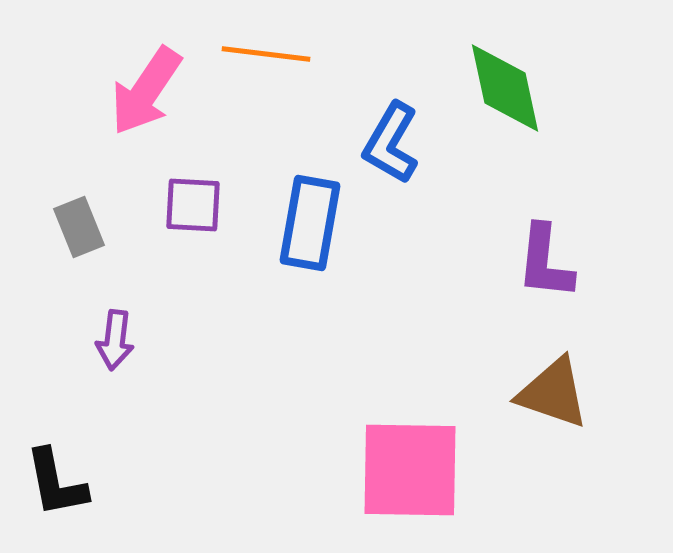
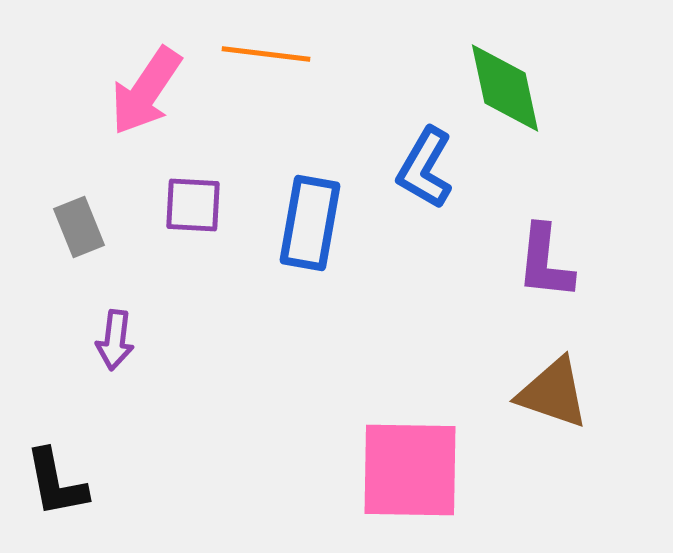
blue L-shape: moved 34 px right, 25 px down
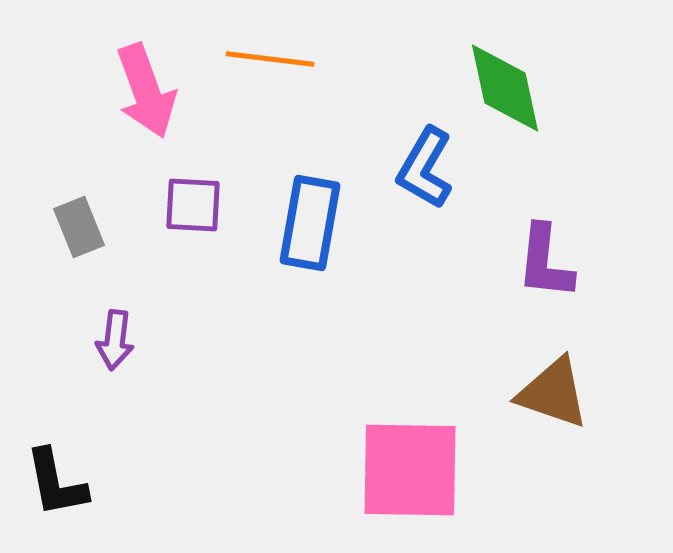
orange line: moved 4 px right, 5 px down
pink arrow: rotated 54 degrees counterclockwise
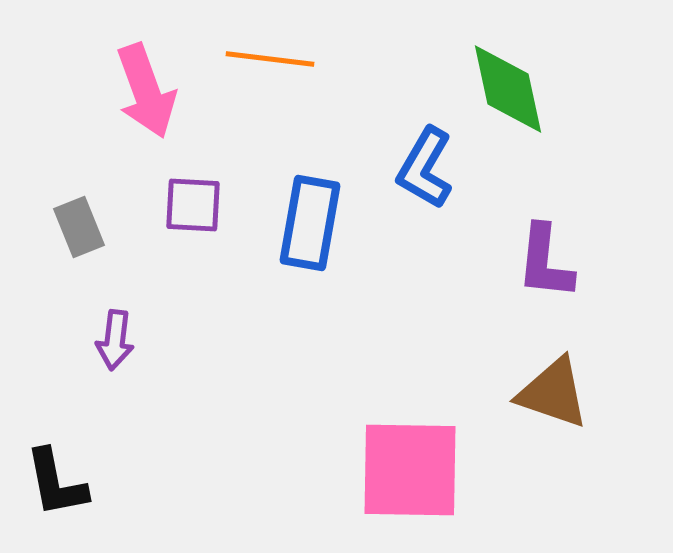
green diamond: moved 3 px right, 1 px down
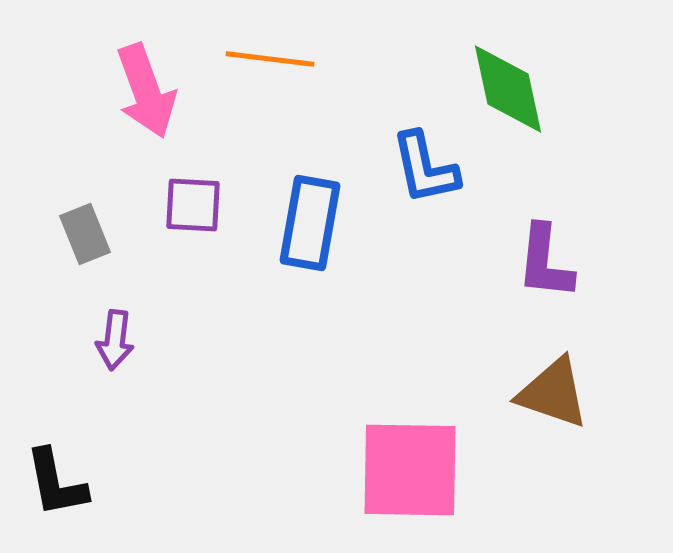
blue L-shape: rotated 42 degrees counterclockwise
gray rectangle: moved 6 px right, 7 px down
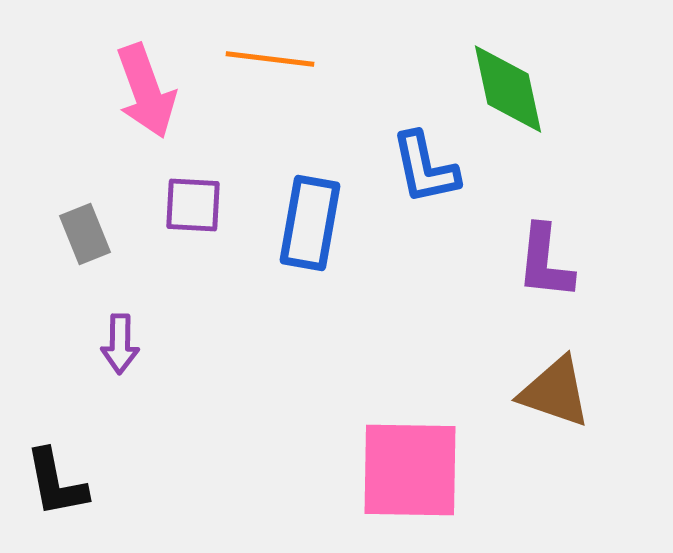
purple arrow: moved 5 px right, 4 px down; rotated 6 degrees counterclockwise
brown triangle: moved 2 px right, 1 px up
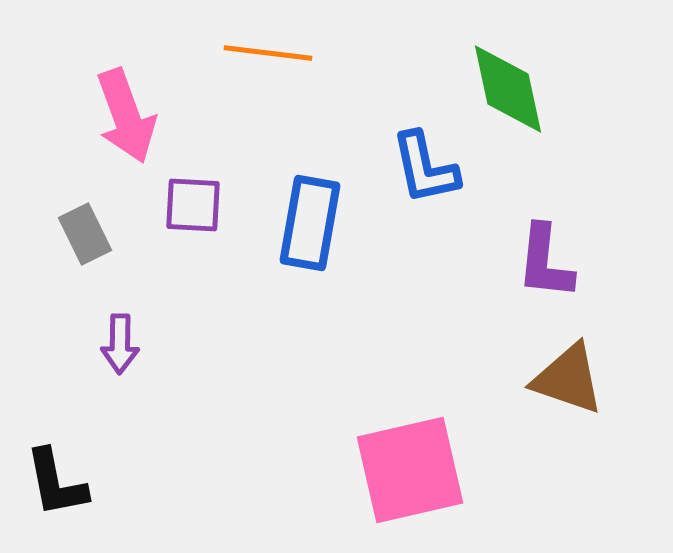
orange line: moved 2 px left, 6 px up
pink arrow: moved 20 px left, 25 px down
gray rectangle: rotated 4 degrees counterclockwise
brown triangle: moved 13 px right, 13 px up
pink square: rotated 14 degrees counterclockwise
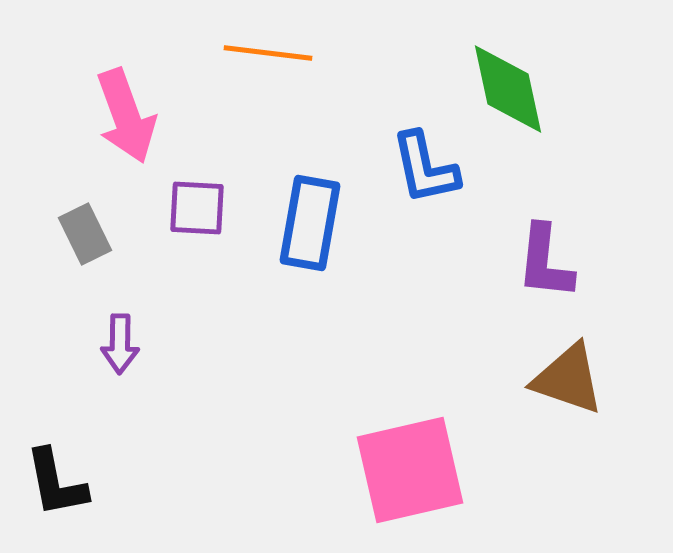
purple square: moved 4 px right, 3 px down
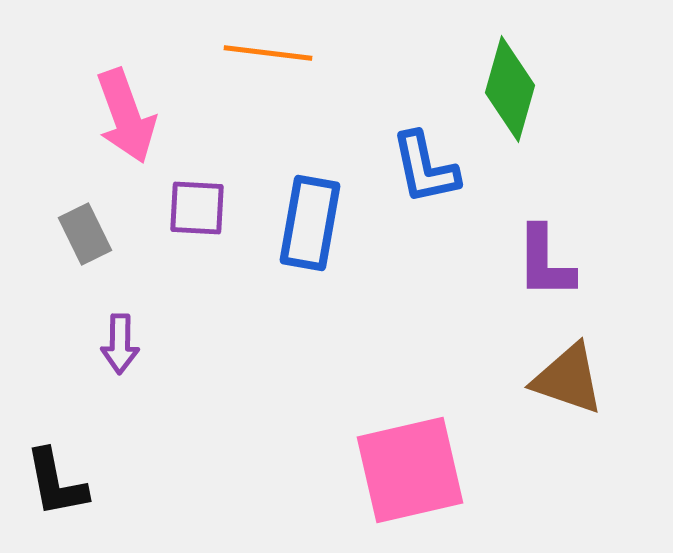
green diamond: moved 2 px right; rotated 28 degrees clockwise
purple L-shape: rotated 6 degrees counterclockwise
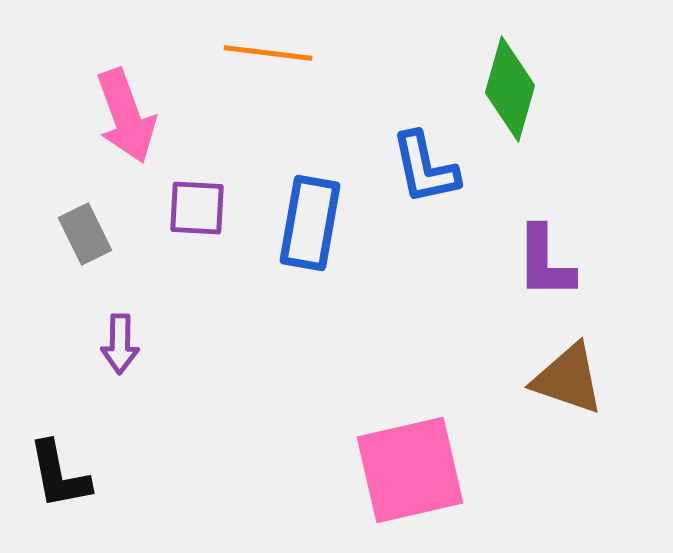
black L-shape: moved 3 px right, 8 px up
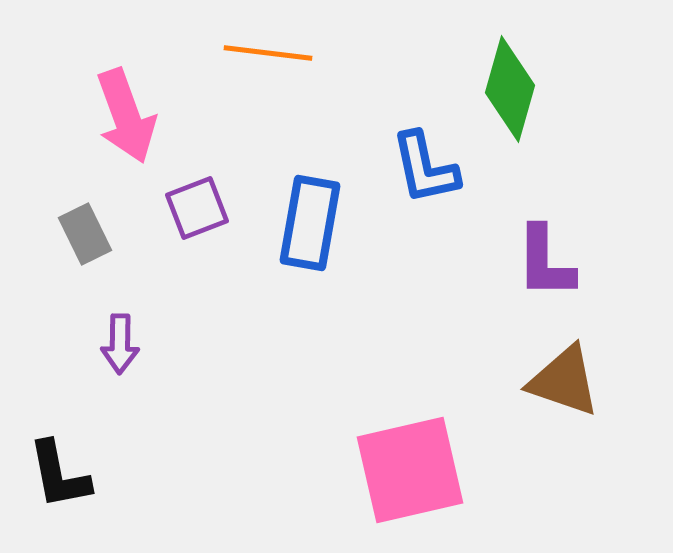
purple square: rotated 24 degrees counterclockwise
brown triangle: moved 4 px left, 2 px down
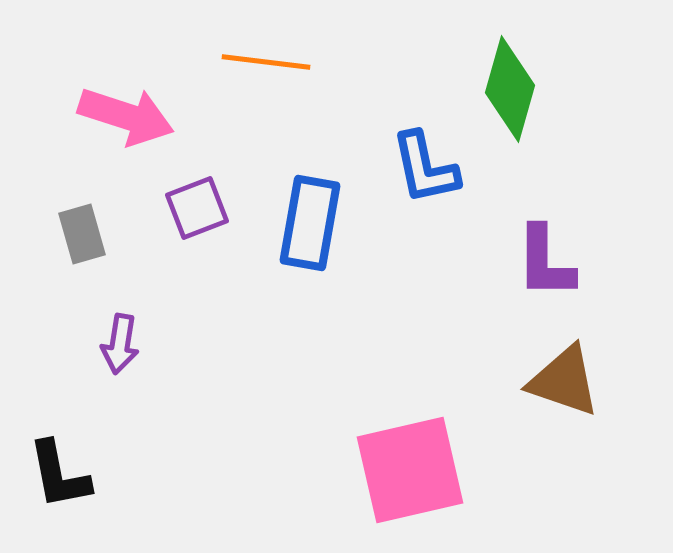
orange line: moved 2 px left, 9 px down
pink arrow: rotated 52 degrees counterclockwise
gray rectangle: moved 3 px left; rotated 10 degrees clockwise
purple arrow: rotated 8 degrees clockwise
